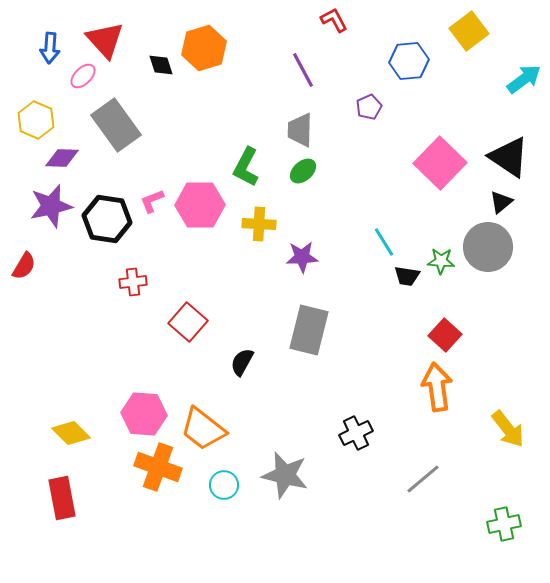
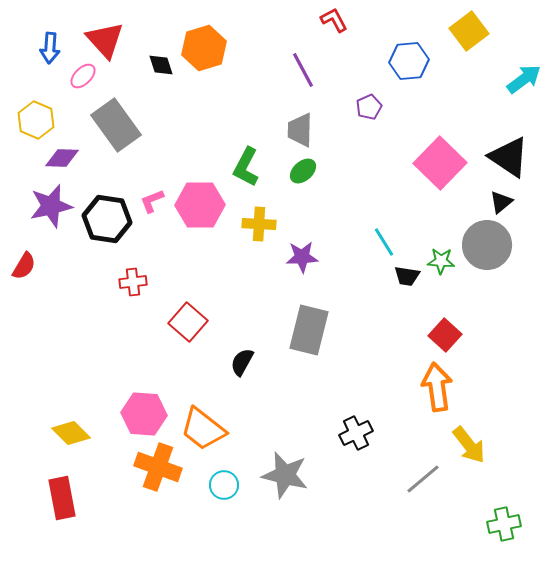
gray circle at (488, 247): moved 1 px left, 2 px up
yellow arrow at (508, 429): moved 39 px left, 16 px down
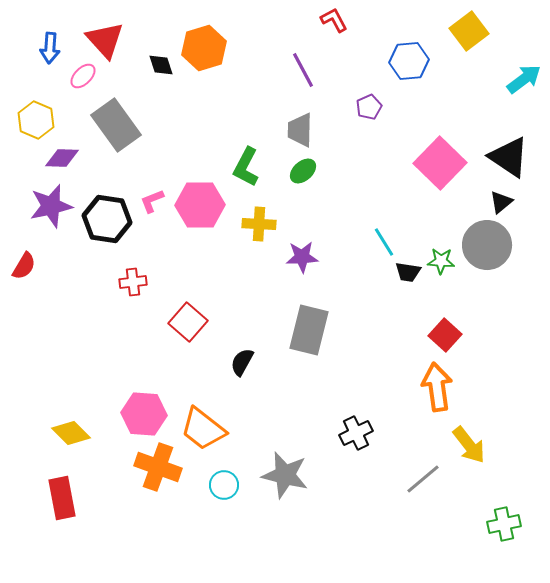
black trapezoid at (407, 276): moved 1 px right, 4 px up
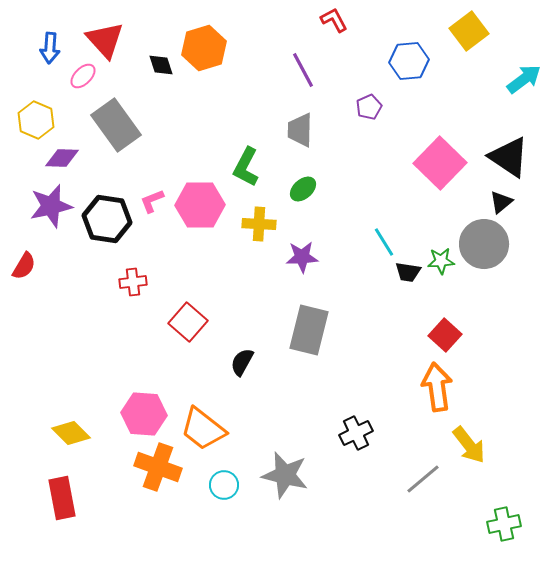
green ellipse at (303, 171): moved 18 px down
gray circle at (487, 245): moved 3 px left, 1 px up
green star at (441, 261): rotated 8 degrees counterclockwise
